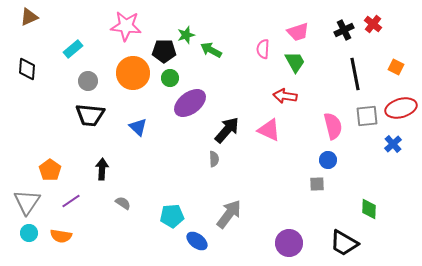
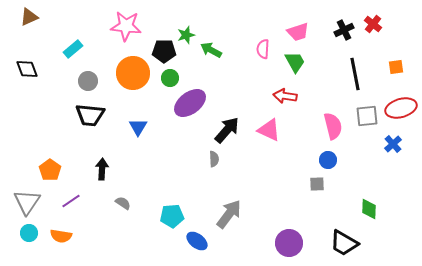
orange square at (396, 67): rotated 35 degrees counterclockwise
black diamond at (27, 69): rotated 25 degrees counterclockwise
blue triangle at (138, 127): rotated 18 degrees clockwise
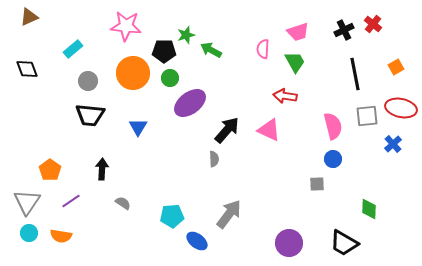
orange square at (396, 67): rotated 21 degrees counterclockwise
red ellipse at (401, 108): rotated 28 degrees clockwise
blue circle at (328, 160): moved 5 px right, 1 px up
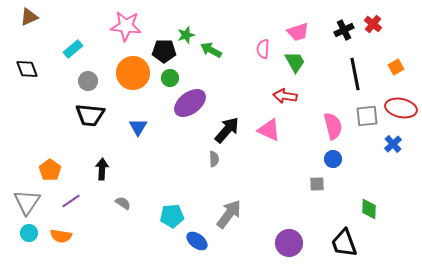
black trapezoid at (344, 243): rotated 40 degrees clockwise
